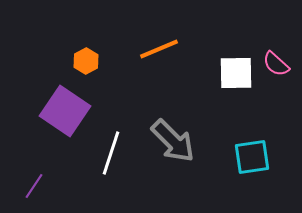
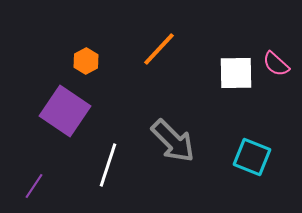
orange line: rotated 24 degrees counterclockwise
white line: moved 3 px left, 12 px down
cyan square: rotated 30 degrees clockwise
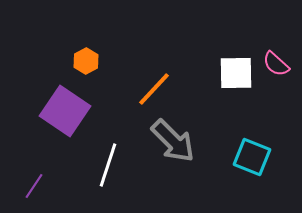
orange line: moved 5 px left, 40 px down
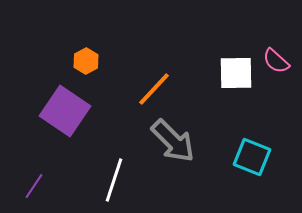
pink semicircle: moved 3 px up
white line: moved 6 px right, 15 px down
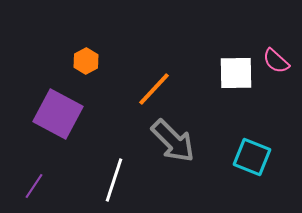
purple square: moved 7 px left, 3 px down; rotated 6 degrees counterclockwise
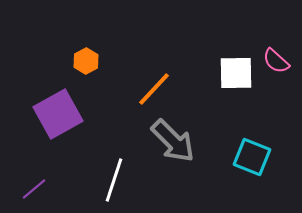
purple square: rotated 33 degrees clockwise
purple line: moved 3 px down; rotated 16 degrees clockwise
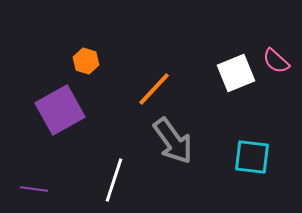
orange hexagon: rotated 15 degrees counterclockwise
white square: rotated 21 degrees counterclockwise
purple square: moved 2 px right, 4 px up
gray arrow: rotated 9 degrees clockwise
cyan square: rotated 15 degrees counterclockwise
purple line: rotated 48 degrees clockwise
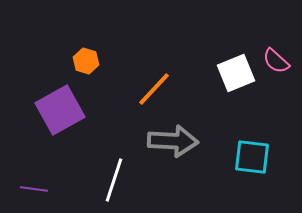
gray arrow: rotated 51 degrees counterclockwise
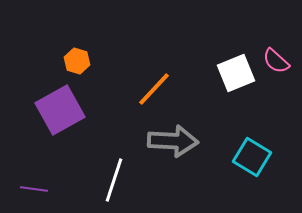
orange hexagon: moved 9 px left
cyan square: rotated 24 degrees clockwise
